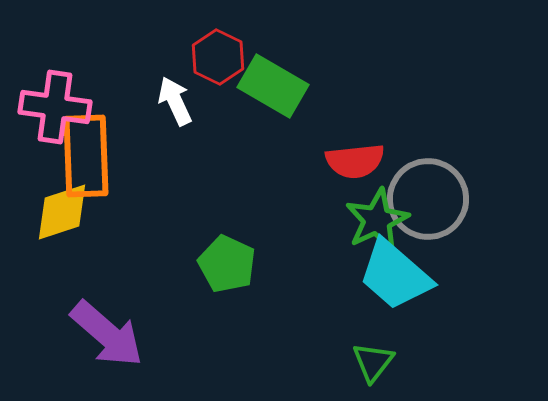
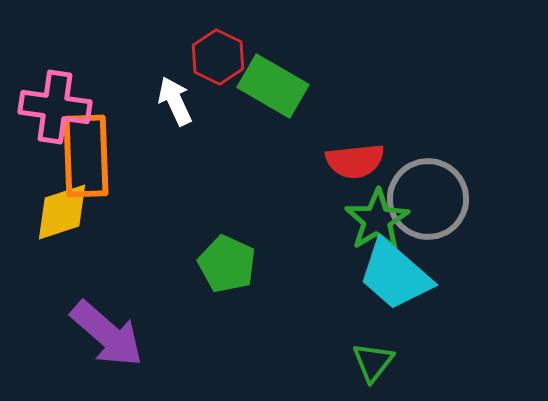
green star: rotated 6 degrees counterclockwise
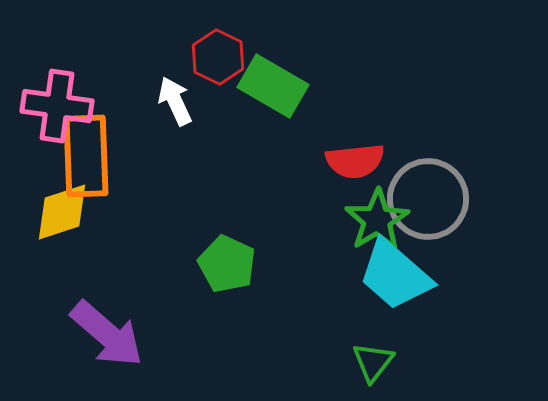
pink cross: moved 2 px right, 1 px up
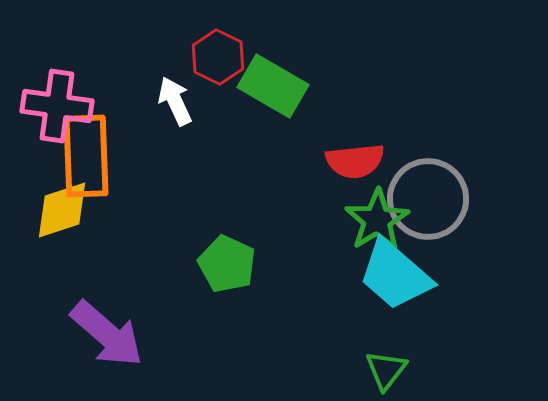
yellow diamond: moved 2 px up
green triangle: moved 13 px right, 8 px down
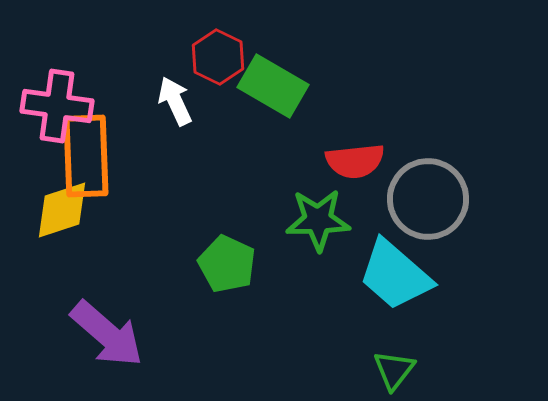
green star: moved 59 px left; rotated 30 degrees clockwise
green triangle: moved 8 px right
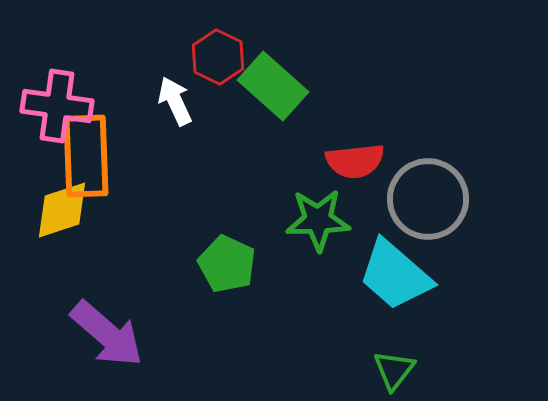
green rectangle: rotated 12 degrees clockwise
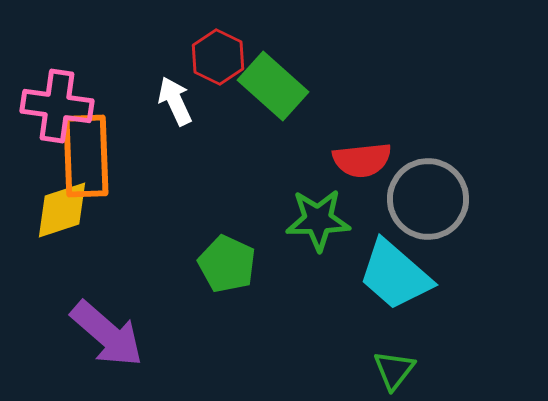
red semicircle: moved 7 px right, 1 px up
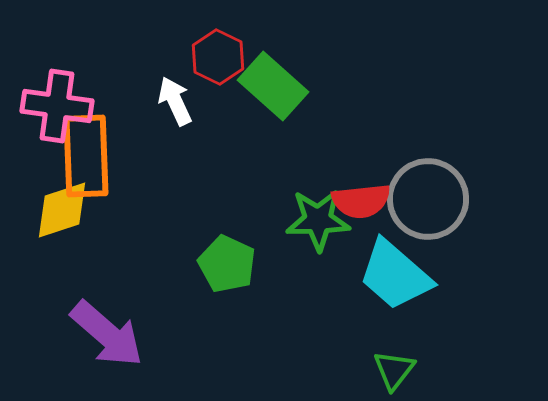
red semicircle: moved 1 px left, 41 px down
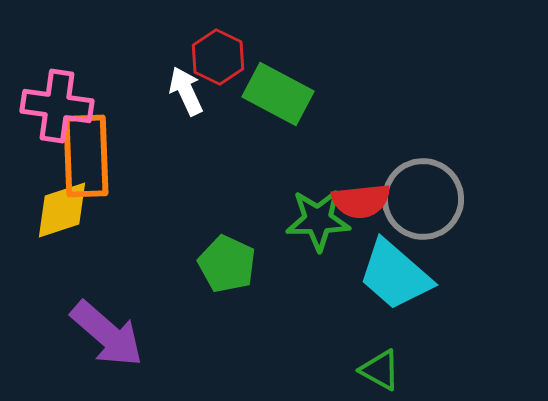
green rectangle: moved 5 px right, 8 px down; rotated 14 degrees counterclockwise
white arrow: moved 11 px right, 10 px up
gray circle: moved 5 px left
green triangle: moved 14 px left; rotated 39 degrees counterclockwise
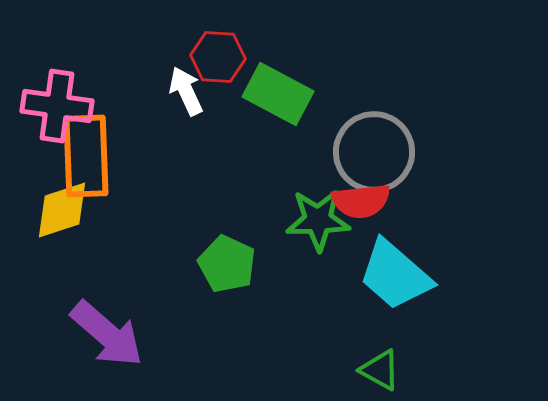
red hexagon: rotated 22 degrees counterclockwise
gray circle: moved 49 px left, 47 px up
